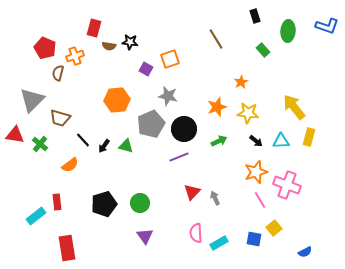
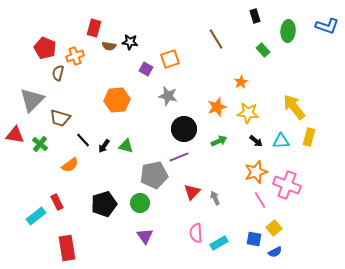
gray pentagon at (151, 124): moved 3 px right, 51 px down; rotated 12 degrees clockwise
red rectangle at (57, 202): rotated 21 degrees counterclockwise
blue semicircle at (305, 252): moved 30 px left
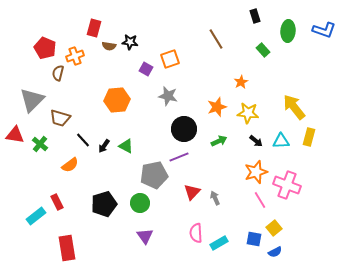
blue L-shape at (327, 26): moved 3 px left, 4 px down
green triangle at (126, 146): rotated 14 degrees clockwise
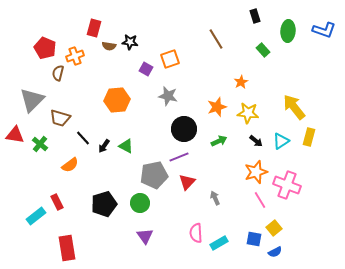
black line at (83, 140): moved 2 px up
cyan triangle at (281, 141): rotated 30 degrees counterclockwise
red triangle at (192, 192): moved 5 px left, 10 px up
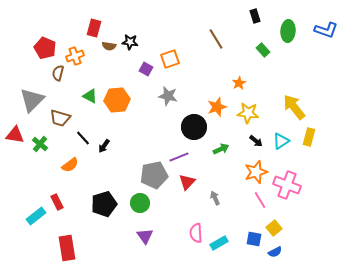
blue L-shape at (324, 30): moved 2 px right
orange star at (241, 82): moved 2 px left, 1 px down
black circle at (184, 129): moved 10 px right, 2 px up
green arrow at (219, 141): moved 2 px right, 8 px down
green triangle at (126, 146): moved 36 px left, 50 px up
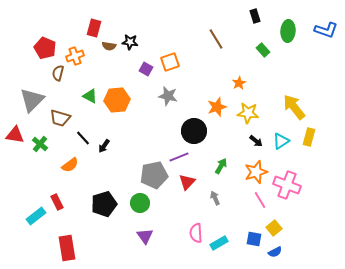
orange square at (170, 59): moved 3 px down
black circle at (194, 127): moved 4 px down
green arrow at (221, 149): moved 17 px down; rotated 35 degrees counterclockwise
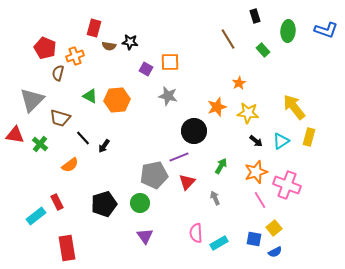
brown line at (216, 39): moved 12 px right
orange square at (170, 62): rotated 18 degrees clockwise
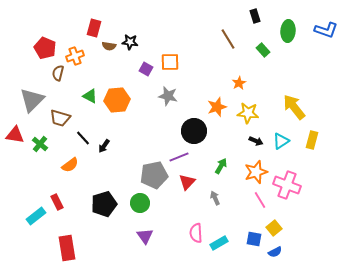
yellow rectangle at (309, 137): moved 3 px right, 3 px down
black arrow at (256, 141): rotated 16 degrees counterclockwise
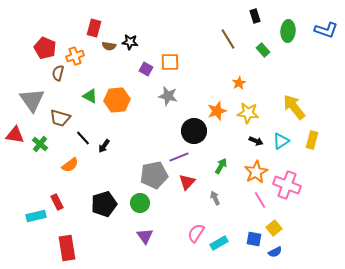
gray triangle at (32, 100): rotated 20 degrees counterclockwise
orange star at (217, 107): moved 4 px down
orange star at (256, 172): rotated 10 degrees counterclockwise
cyan rectangle at (36, 216): rotated 24 degrees clockwise
pink semicircle at (196, 233): rotated 36 degrees clockwise
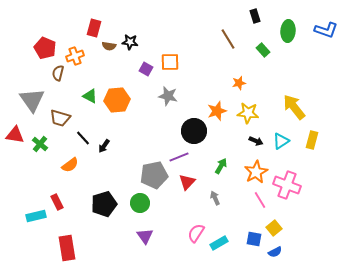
orange star at (239, 83): rotated 16 degrees clockwise
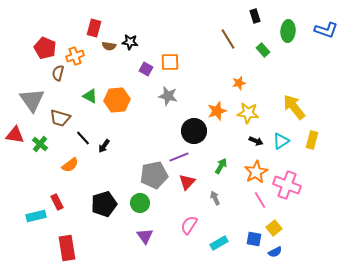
pink semicircle at (196, 233): moved 7 px left, 8 px up
